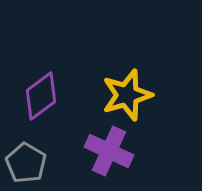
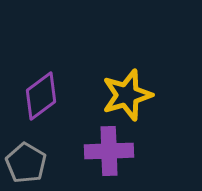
purple cross: rotated 27 degrees counterclockwise
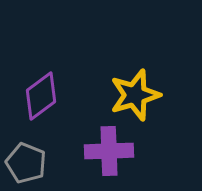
yellow star: moved 8 px right
gray pentagon: rotated 9 degrees counterclockwise
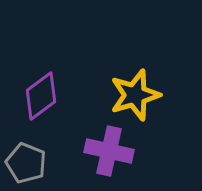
purple cross: rotated 15 degrees clockwise
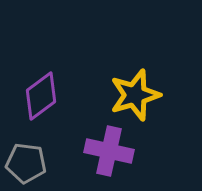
gray pentagon: rotated 15 degrees counterclockwise
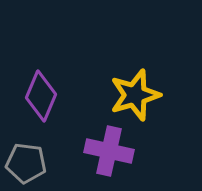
purple diamond: rotated 30 degrees counterclockwise
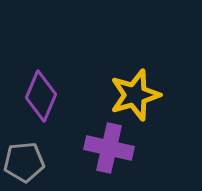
purple cross: moved 3 px up
gray pentagon: moved 2 px left, 1 px up; rotated 12 degrees counterclockwise
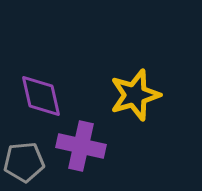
purple diamond: rotated 36 degrees counterclockwise
purple cross: moved 28 px left, 2 px up
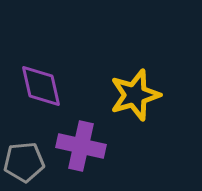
purple diamond: moved 10 px up
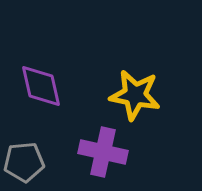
yellow star: rotated 27 degrees clockwise
purple cross: moved 22 px right, 6 px down
